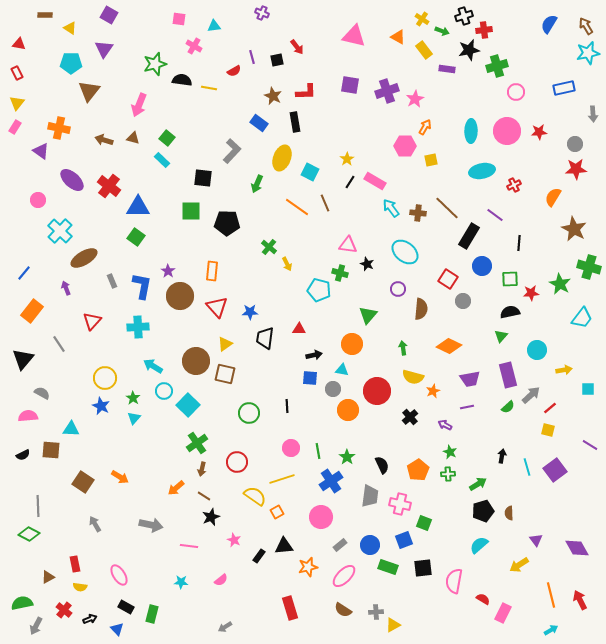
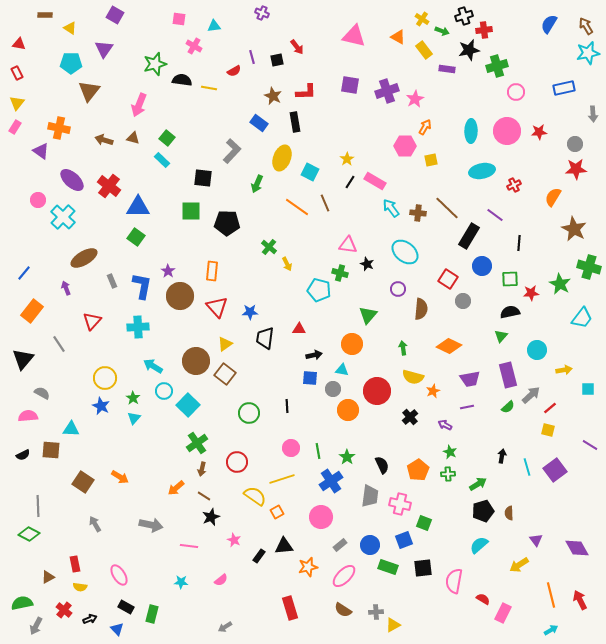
purple square at (109, 15): moved 6 px right
cyan cross at (60, 231): moved 3 px right, 14 px up
brown square at (225, 374): rotated 25 degrees clockwise
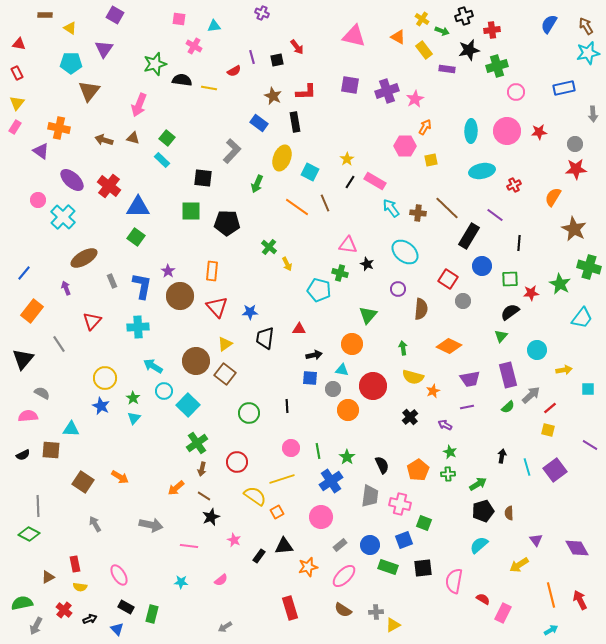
red cross at (484, 30): moved 8 px right
black semicircle at (510, 312): rotated 24 degrees counterclockwise
red circle at (377, 391): moved 4 px left, 5 px up
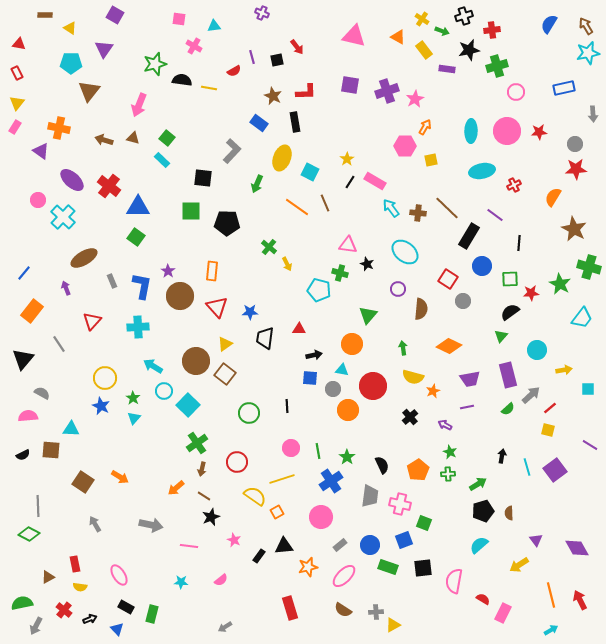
green semicircle at (508, 407): moved 2 px down
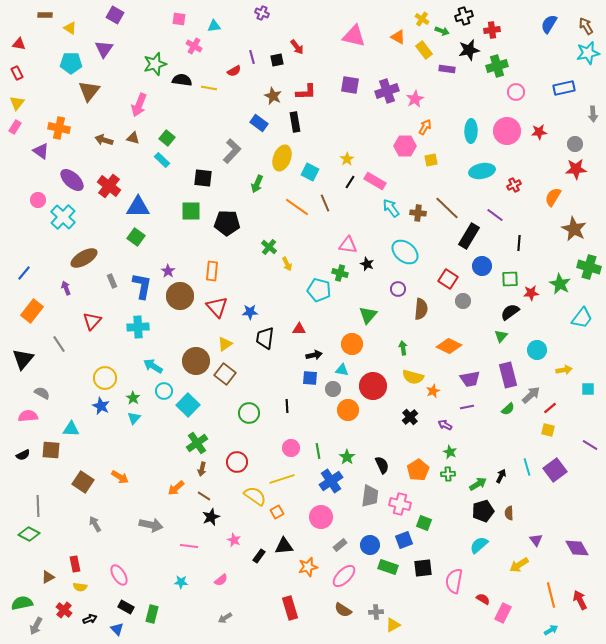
black arrow at (502, 456): moved 1 px left, 20 px down; rotated 16 degrees clockwise
gray arrow at (225, 627): moved 9 px up
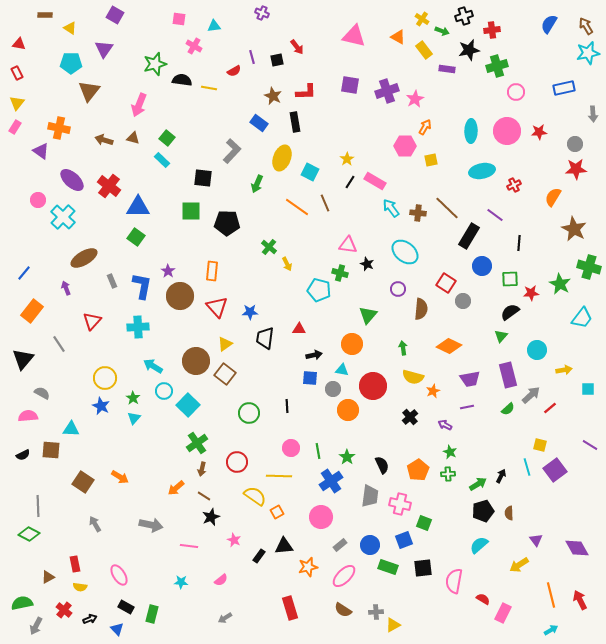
red square at (448, 279): moved 2 px left, 4 px down
yellow square at (548, 430): moved 8 px left, 15 px down
yellow line at (282, 479): moved 3 px left, 3 px up; rotated 20 degrees clockwise
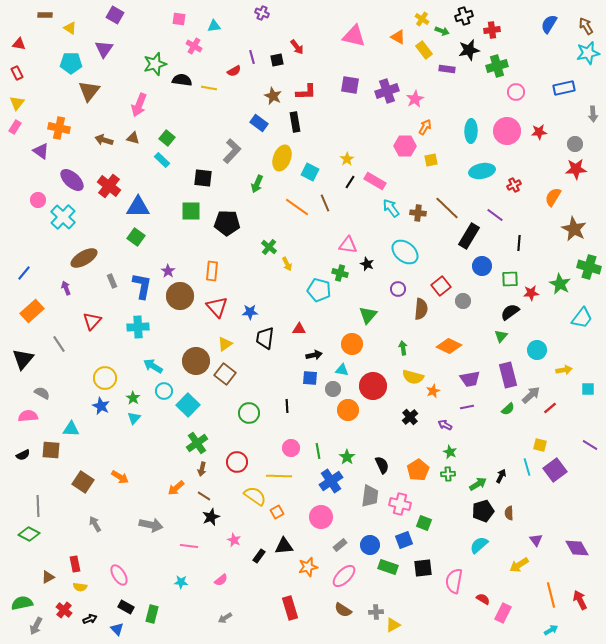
red square at (446, 283): moved 5 px left, 3 px down; rotated 18 degrees clockwise
orange rectangle at (32, 311): rotated 10 degrees clockwise
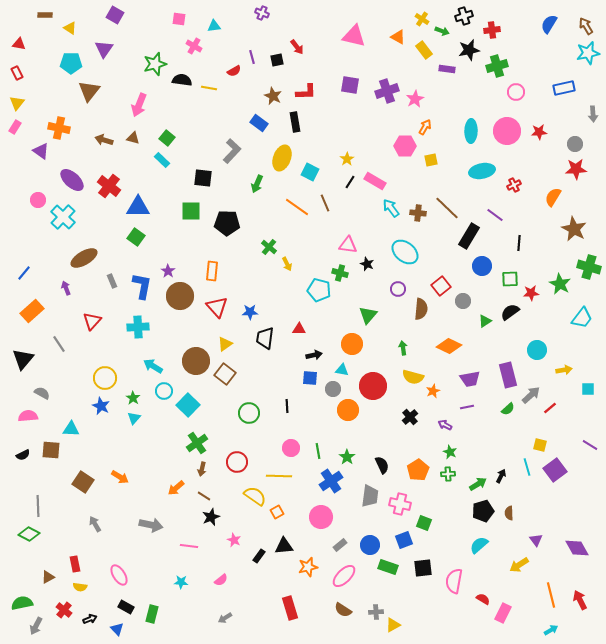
green triangle at (501, 336): moved 16 px left, 15 px up; rotated 16 degrees clockwise
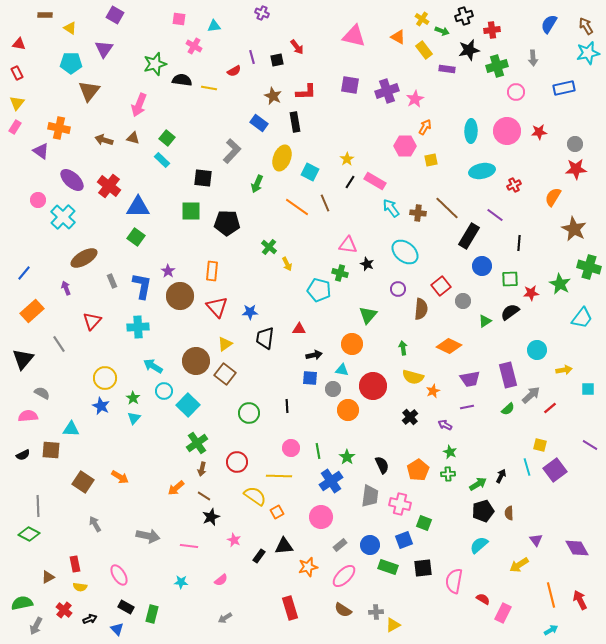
gray arrow at (593, 114): moved 60 px left, 56 px up
gray arrow at (151, 525): moved 3 px left, 11 px down
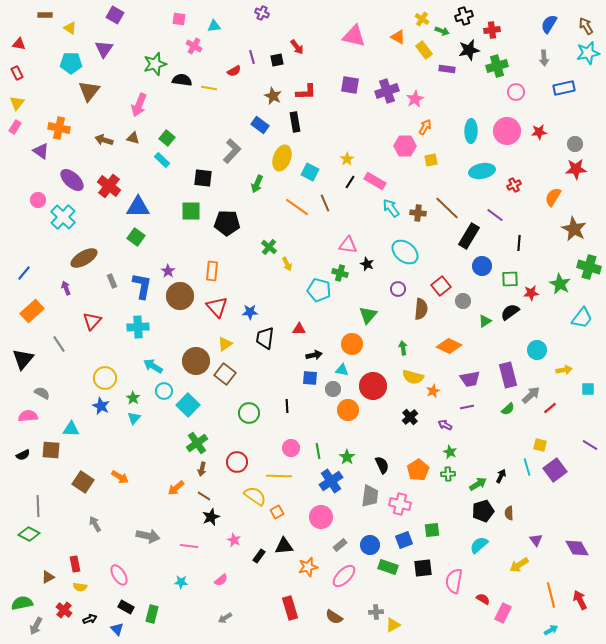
gray arrow at (533, 58): moved 11 px right
blue rectangle at (259, 123): moved 1 px right, 2 px down
green square at (424, 523): moved 8 px right, 7 px down; rotated 28 degrees counterclockwise
brown semicircle at (343, 610): moved 9 px left, 7 px down
